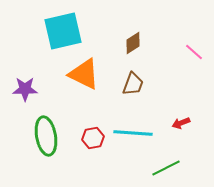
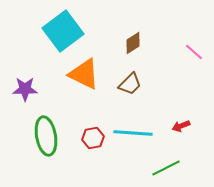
cyan square: rotated 24 degrees counterclockwise
brown trapezoid: moved 3 px left; rotated 25 degrees clockwise
red arrow: moved 3 px down
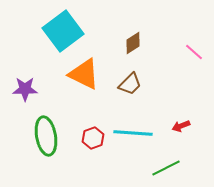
red hexagon: rotated 10 degrees counterclockwise
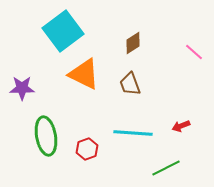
brown trapezoid: rotated 115 degrees clockwise
purple star: moved 3 px left, 1 px up
red hexagon: moved 6 px left, 11 px down
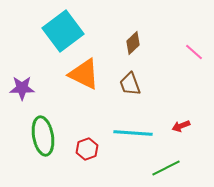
brown diamond: rotated 10 degrees counterclockwise
green ellipse: moved 3 px left
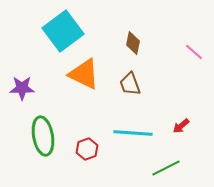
brown diamond: rotated 35 degrees counterclockwise
red arrow: rotated 18 degrees counterclockwise
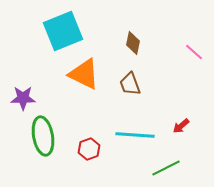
cyan square: rotated 15 degrees clockwise
purple star: moved 1 px right, 10 px down
cyan line: moved 2 px right, 2 px down
red hexagon: moved 2 px right
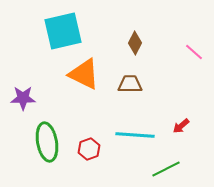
cyan square: rotated 9 degrees clockwise
brown diamond: moved 2 px right; rotated 15 degrees clockwise
brown trapezoid: rotated 110 degrees clockwise
green ellipse: moved 4 px right, 6 px down
green line: moved 1 px down
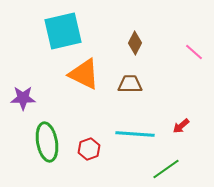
cyan line: moved 1 px up
green line: rotated 8 degrees counterclockwise
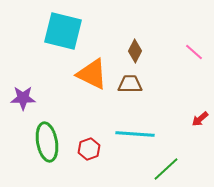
cyan square: rotated 27 degrees clockwise
brown diamond: moved 8 px down
orange triangle: moved 8 px right
red arrow: moved 19 px right, 7 px up
green line: rotated 8 degrees counterclockwise
